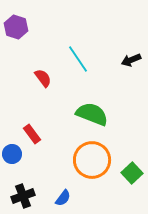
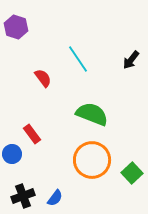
black arrow: rotated 30 degrees counterclockwise
blue semicircle: moved 8 px left
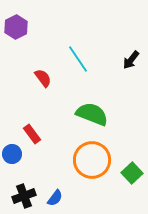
purple hexagon: rotated 15 degrees clockwise
black cross: moved 1 px right
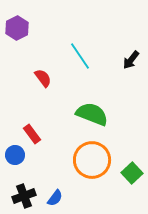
purple hexagon: moved 1 px right, 1 px down
cyan line: moved 2 px right, 3 px up
blue circle: moved 3 px right, 1 px down
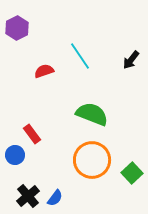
red semicircle: moved 1 px right, 7 px up; rotated 72 degrees counterclockwise
black cross: moved 4 px right; rotated 20 degrees counterclockwise
